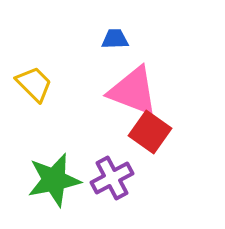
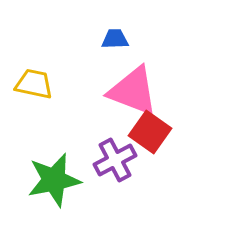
yellow trapezoid: rotated 33 degrees counterclockwise
purple cross: moved 3 px right, 18 px up
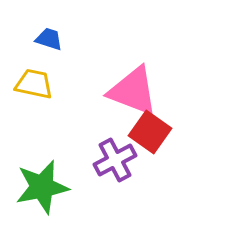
blue trapezoid: moved 66 px left; rotated 20 degrees clockwise
green star: moved 12 px left, 7 px down
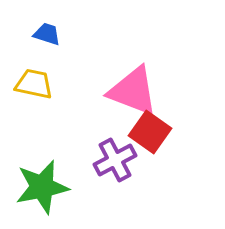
blue trapezoid: moved 2 px left, 5 px up
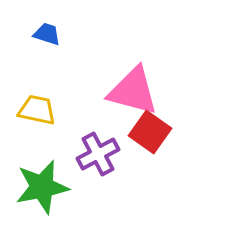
yellow trapezoid: moved 3 px right, 26 px down
pink triangle: rotated 6 degrees counterclockwise
purple cross: moved 17 px left, 6 px up
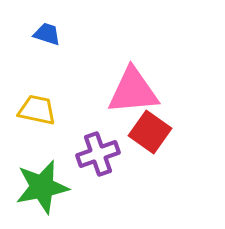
pink triangle: rotated 20 degrees counterclockwise
purple cross: rotated 9 degrees clockwise
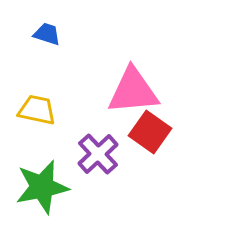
purple cross: rotated 24 degrees counterclockwise
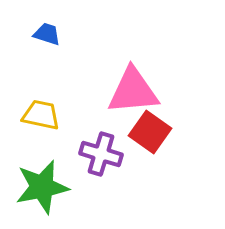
yellow trapezoid: moved 4 px right, 5 px down
purple cross: moved 3 px right; rotated 30 degrees counterclockwise
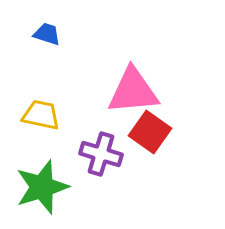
green star: rotated 6 degrees counterclockwise
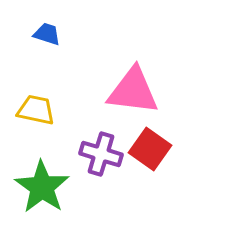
pink triangle: rotated 12 degrees clockwise
yellow trapezoid: moved 5 px left, 5 px up
red square: moved 17 px down
green star: rotated 20 degrees counterclockwise
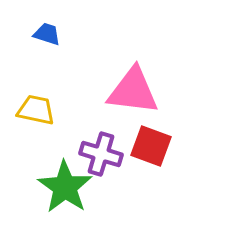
red square: moved 1 px right, 3 px up; rotated 15 degrees counterclockwise
green star: moved 23 px right
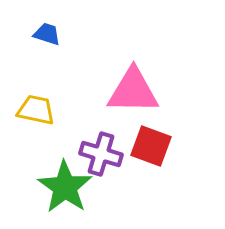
pink triangle: rotated 6 degrees counterclockwise
